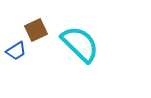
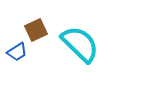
blue trapezoid: moved 1 px right, 1 px down
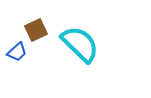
blue trapezoid: rotated 10 degrees counterclockwise
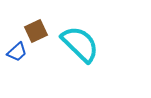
brown square: moved 1 px down
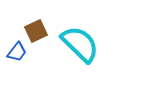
blue trapezoid: rotated 10 degrees counterclockwise
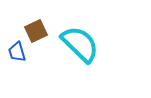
blue trapezoid: rotated 125 degrees clockwise
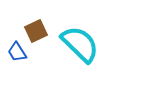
blue trapezoid: rotated 15 degrees counterclockwise
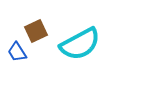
cyan semicircle: rotated 108 degrees clockwise
